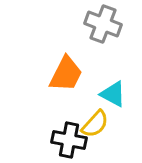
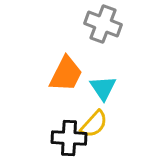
cyan triangle: moved 10 px left, 6 px up; rotated 28 degrees clockwise
yellow semicircle: moved 1 px left
black cross: moved 2 px up; rotated 8 degrees counterclockwise
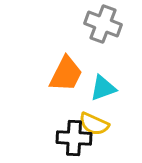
cyan triangle: rotated 44 degrees clockwise
yellow semicircle: rotated 72 degrees clockwise
black cross: moved 5 px right
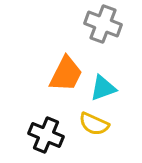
black cross: moved 28 px left, 3 px up; rotated 20 degrees clockwise
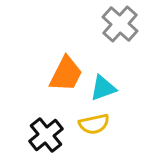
gray cross: moved 17 px right; rotated 21 degrees clockwise
yellow semicircle: rotated 36 degrees counterclockwise
black cross: rotated 28 degrees clockwise
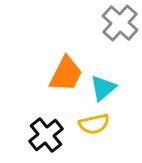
gray cross: moved 1 px up
cyan triangle: rotated 20 degrees counterclockwise
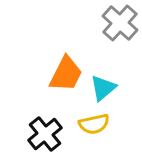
black cross: moved 1 px left, 1 px up
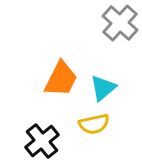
orange trapezoid: moved 5 px left, 5 px down
black cross: moved 3 px left, 7 px down
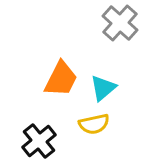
black cross: moved 3 px left
